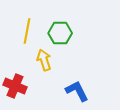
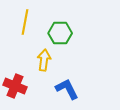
yellow line: moved 2 px left, 9 px up
yellow arrow: rotated 25 degrees clockwise
blue L-shape: moved 10 px left, 2 px up
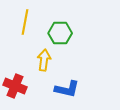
blue L-shape: rotated 130 degrees clockwise
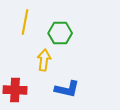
red cross: moved 4 px down; rotated 20 degrees counterclockwise
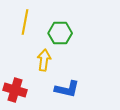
red cross: rotated 15 degrees clockwise
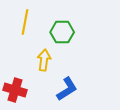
green hexagon: moved 2 px right, 1 px up
blue L-shape: rotated 45 degrees counterclockwise
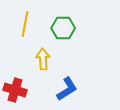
yellow line: moved 2 px down
green hexagon: moved 1 px right, 4 px up
yellow arrow: moved 1 px left, 1 px up; rotated 10 degrees counterclockwise
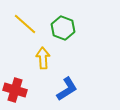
yellow line: rotated 60 degrees counterclockwise
green hexagon: rotated 20 degrees clockwise
yellow arrow: moved 1 px up
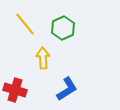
yellow line: rotated 10 degrees clockwise
green hexagon: rotated 15 degrees clockwise
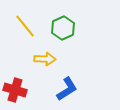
yellow line: moved 2 px down
yellow arrow: moved 2 px right, 1 px down; rotated 95 degrees clockwise
